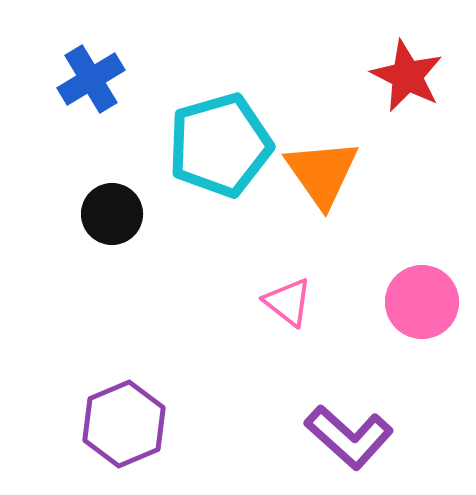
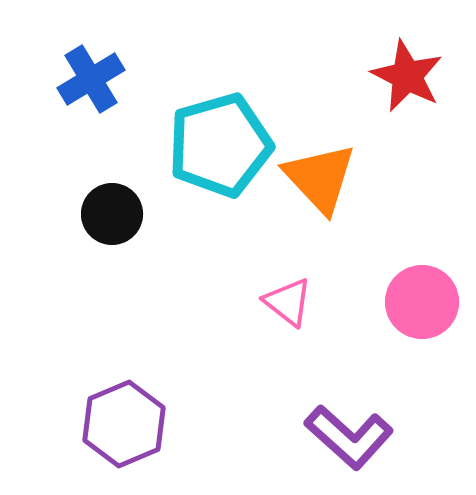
orange triangle: moved 2 px left, 5 px down; rotated 8 degrees counterclockwise
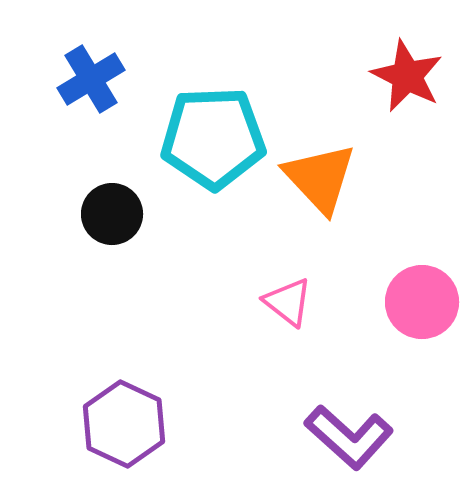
cyan pentagon: moved 7 px left, 7 px up; rotated 14 degrees clockwise
purple hexagon: rotated 12 degrees counterclockwise
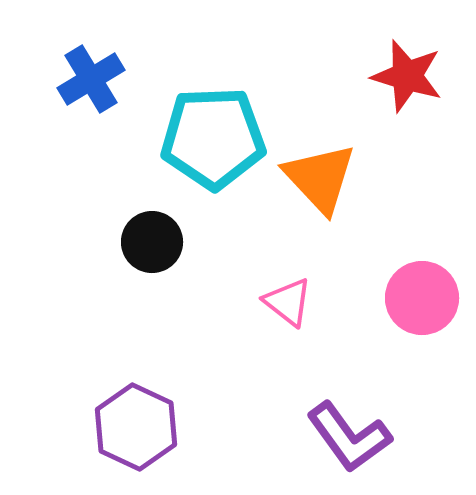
red star: rotated 10 degrees counterclockwise
black circle: moved 40 px right, 28 px down
pink circle: moved 4 px up
purple hexagon: moved 12 px right, 3 px down
purple L-shape: rotated 12 degrees clockwise
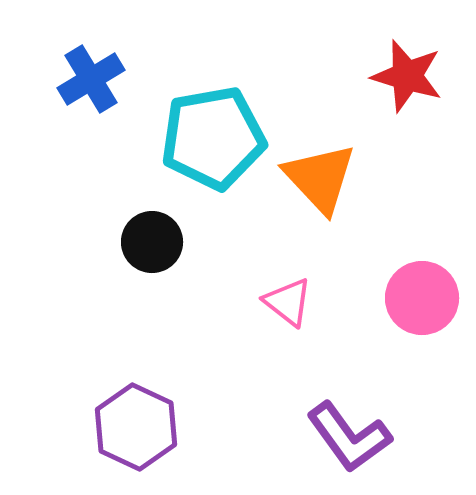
cyan pentagon: rotated 8 degrees counterclockwise
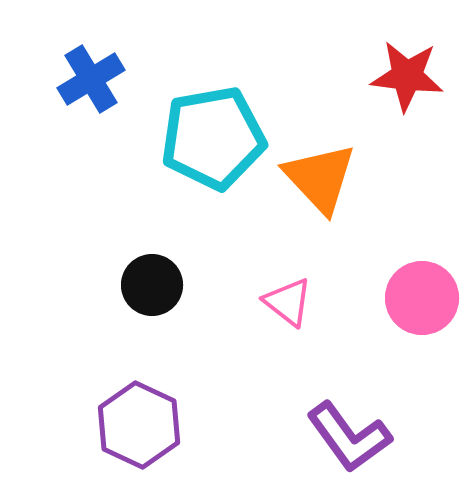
red star: rotated 10 degrees counterclockwise
black circle: moved 43 px down
purple hexagon: moved 3 px right, 2 px up
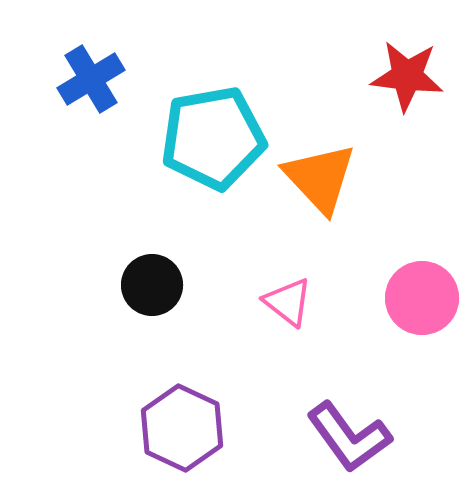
purple hexagon: moved 43 px right, 3 px down
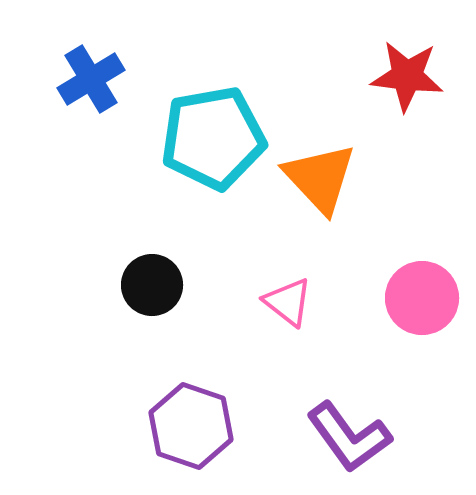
purple hexagon: moved 9 px right, 2 px up; rotated 6 degrees counterclockwise
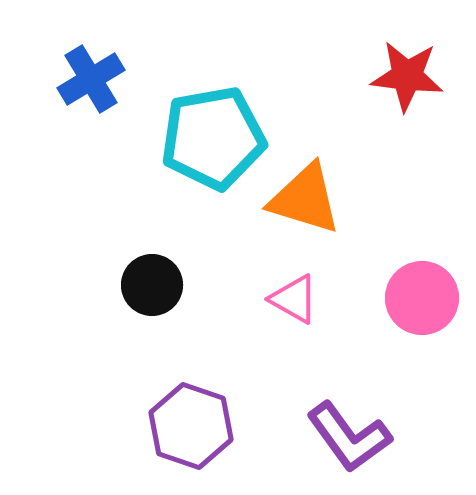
orange triangle: moved 15 px left, 21 px down; rotated 30 degrees counterclockwise
pink triangle: moved 6 px right, 3 px up; rotated 8 degrees counterclockwise
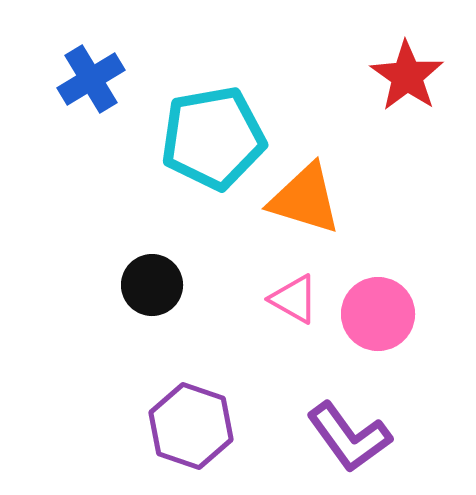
red star: rotated 28 degrees clockwise
pink circle: moved 44 px left, 16 px down
